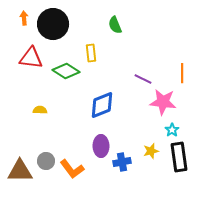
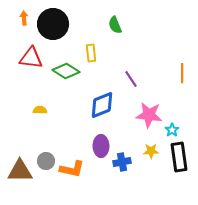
purple line: moved 12 px left; rotated 30 degrees clockwise
pink star: moved 14 px left, 13 px down
yellow star: rotated 14 degrees clockwise
orange L-shape: rotated 40 degrees counterclockwise
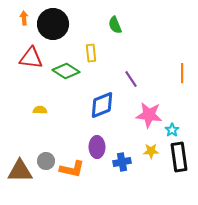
purple ellipse: moved 4 px left, 1 px down
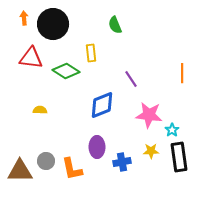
orange L-shape: rotated 65 degrees clockwise
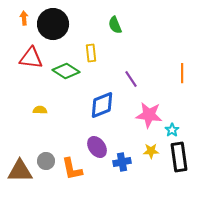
purple ellipse: rotated 35 degrees counterclockwise
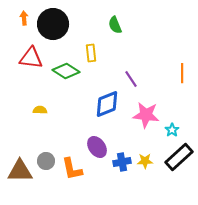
blue diamond: moved 5 px right, 1 px up
pink star: moved 3 px left
yellow star: moved 6 px left, 10 px down
black rectangle: rotated 56 degrees clockwise
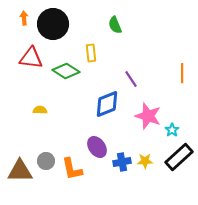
pink star: moved 2 px right, 1 px down; rotated 12 degrees clockwise
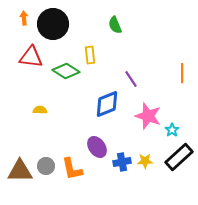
yellow rectangle: moved 1 px left, 2 px down
red triangle: moved 1 px up
gray circle: moved 5 px down
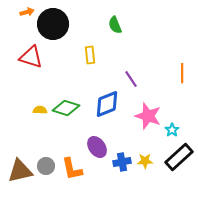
orange arrow: moved 3 px right, 6 px up; rotated 80 degrees clockwise
red triangle: rotated 10 degrees clockwise
green diamond: moved 37 px down; rotated 16 degrees counterclockwise
brown triangle: rotated 12 degrees counterclockwise
